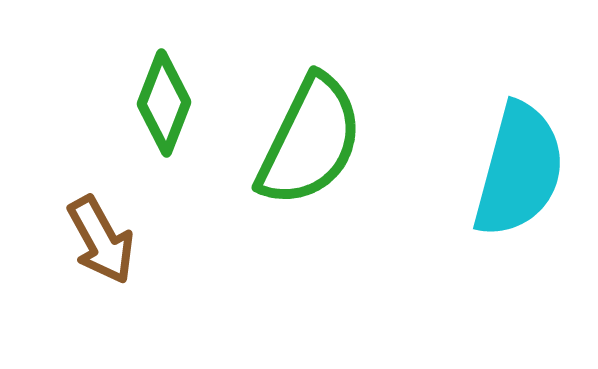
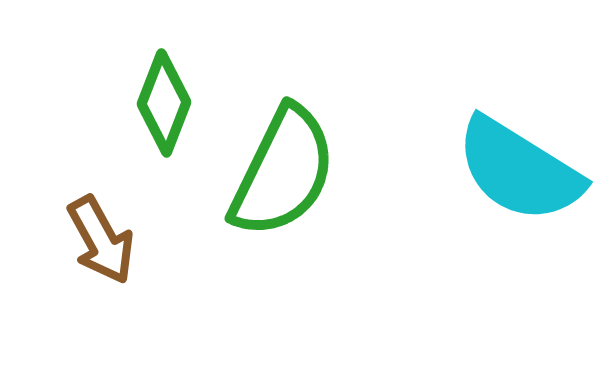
green semicircle: moved 27 px left, 31 px down
cyan semicircle: rotated 107 degrees clockwise
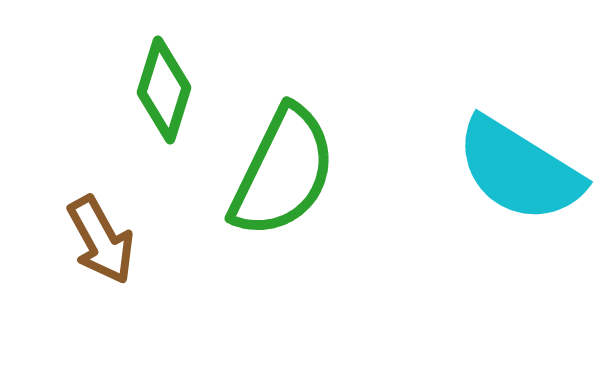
green diamond: moved 13 px up; rotated 4 degrees counterclockwise
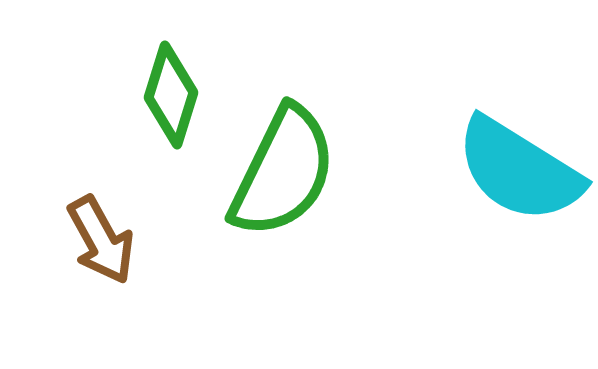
green diamond: moved 7 px right, 5 px down
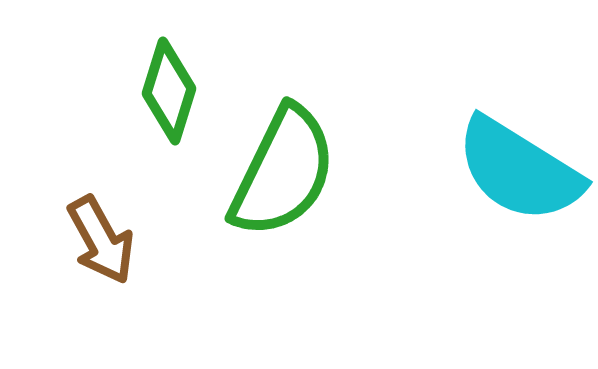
green diamond: moved 2 px left, 4 px up
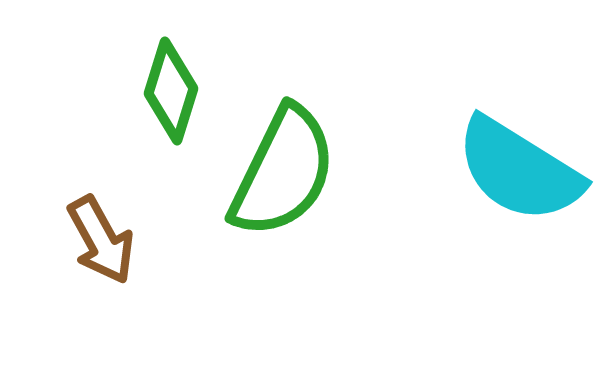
green diamond: moved 2 px right
